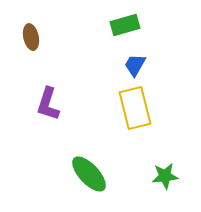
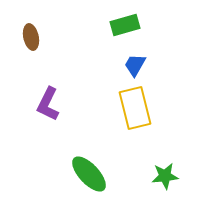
purple L-shape: rotated 8 degrees clockwise
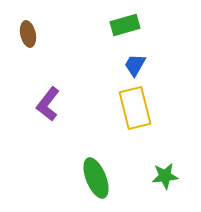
brown ellipse: moved 3 px left, 3 px up
purple L-shape: rotated 12 degrees clockwise
green ellipse: moved 7 px right, 4 px down; rotated 21 degrees clockwise
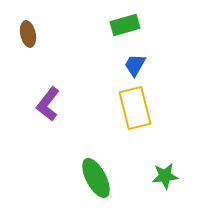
green ellipse: rotated 6 degrees counterclockwise
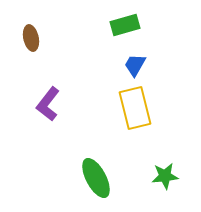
brown ellipse: moved 3 px right, 4 px down
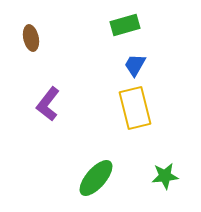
green ellipse: rotated 69 degrees clockwise
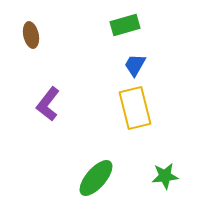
brown ellipse: moved 3 px up
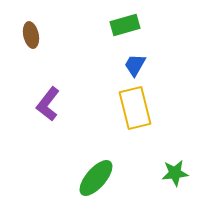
green star: moved 10 px right, 3 px up
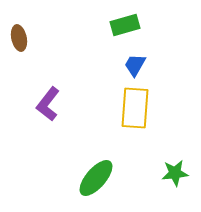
brown ellipse: moved 12 px left, 3 px down
yellow rectangle: rotated 18 degrees clockwise
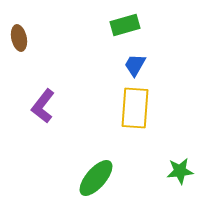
purple L-shape: moved 5 px left, 2 px down
green star: moved 5 px right, 2 px up
